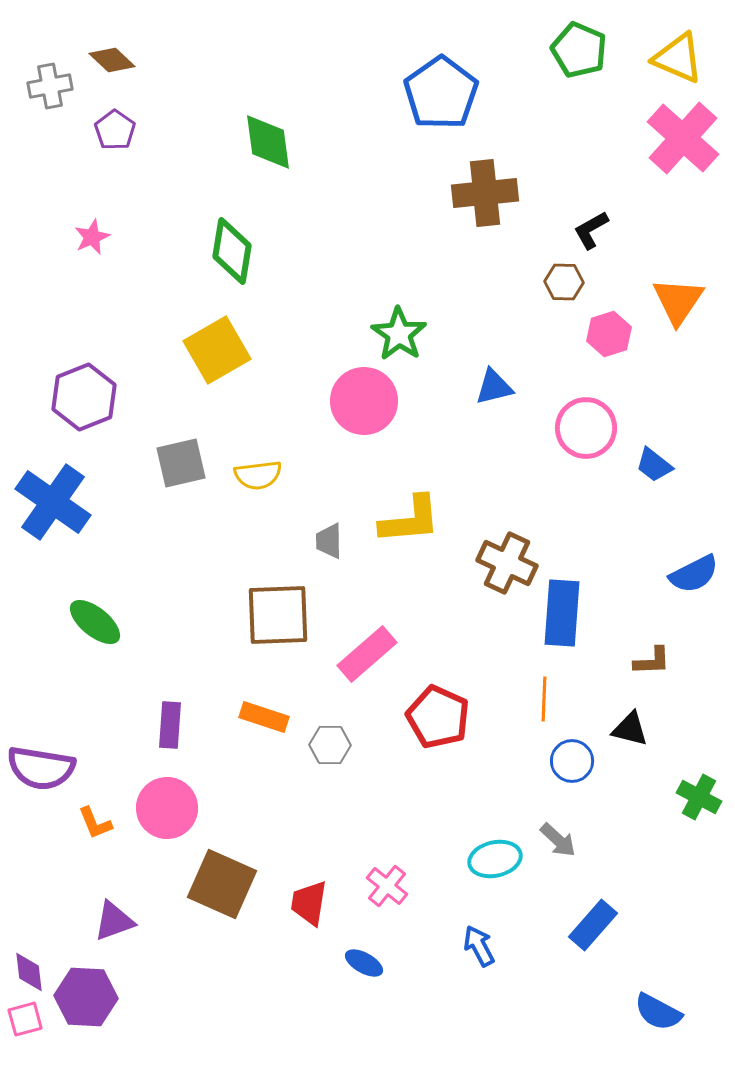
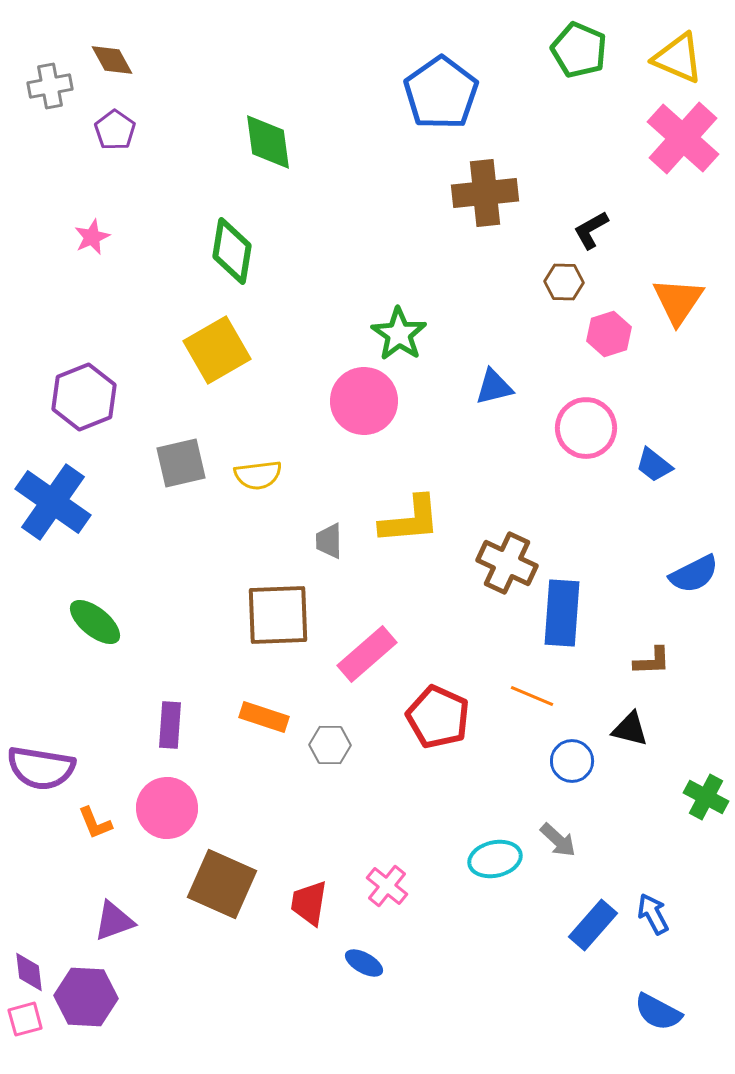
brown diamond at (112, 60): rotated 18 degrees clockwise
orange line at (544, 699): moved 12 px left, 3 px up; rotated 69 degrees counterclockwise
green cross at (699, 797): moved 7 px right
blue arrow at (479, 946): moved 174 px right, 32 px up
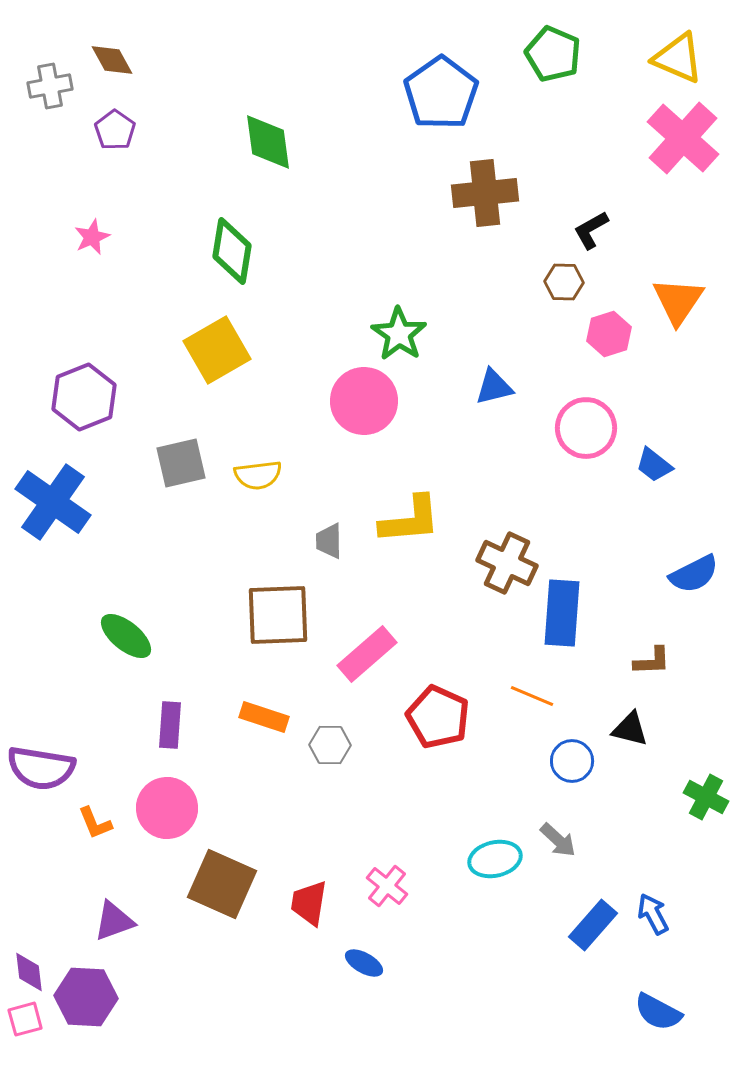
green pentagon at (579, 50): moved 26 px left, 4 px down
green ellipse at (95, 622): moved 31 px right, 14 px down
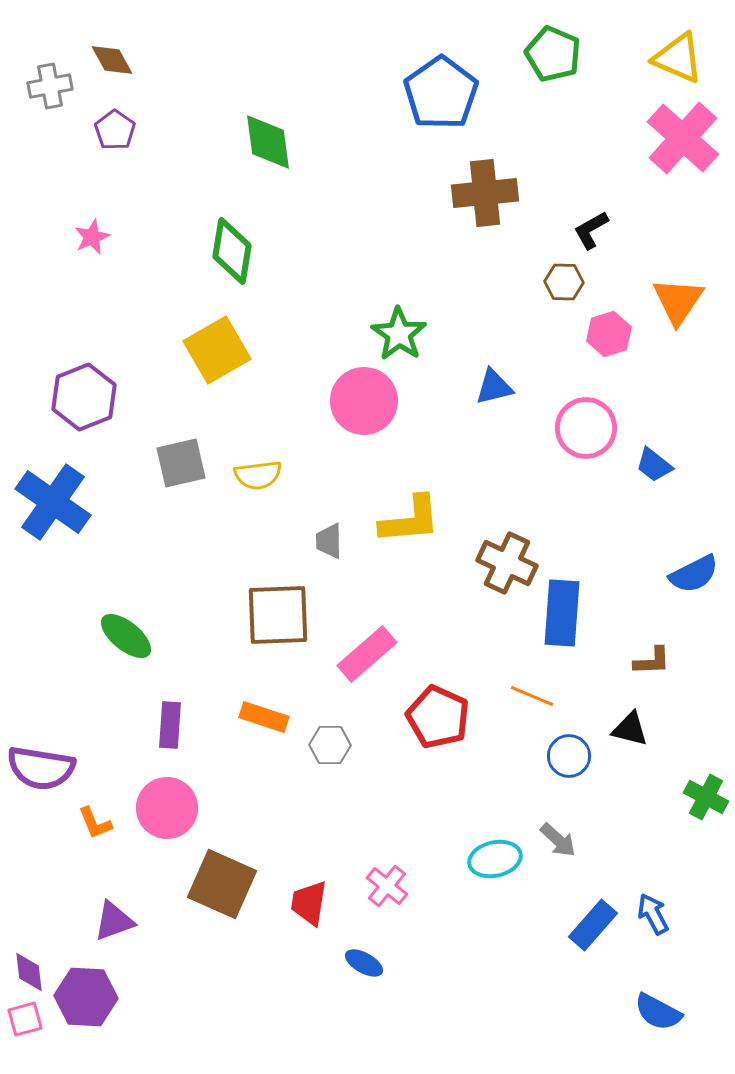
blue circle at (572, 761): moved 3 px left, 5 px up
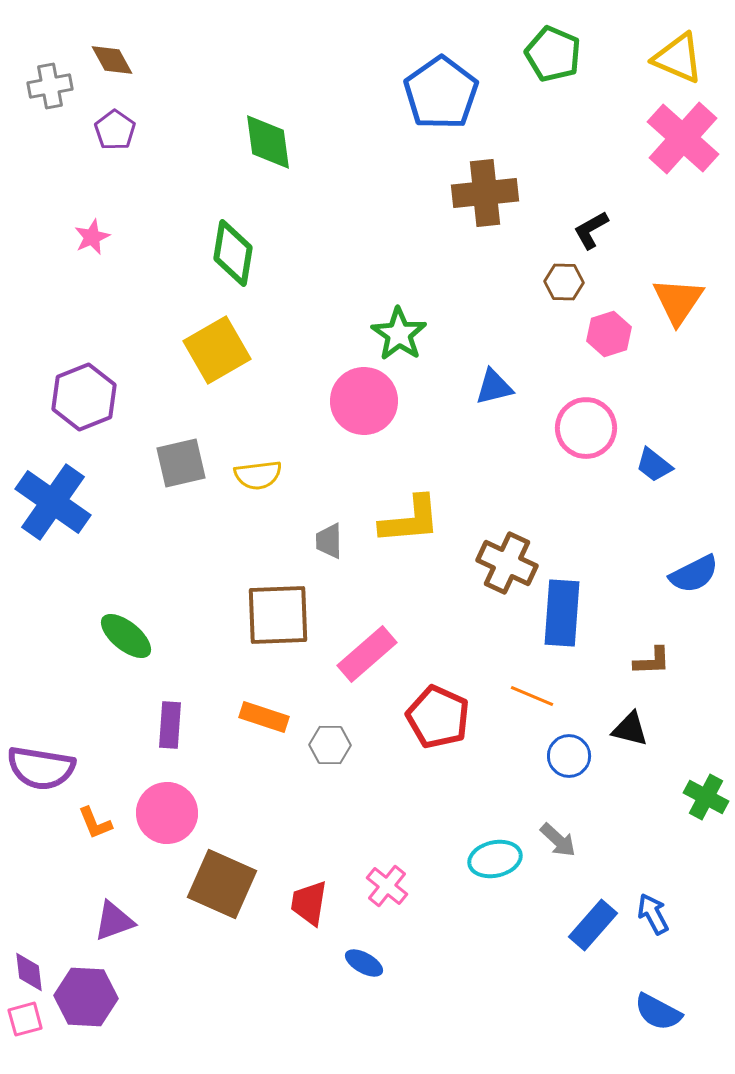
green diamond at (232, 251): moved 1 px right, 2 px down
pink circle at (167, 808): moved 5 px down
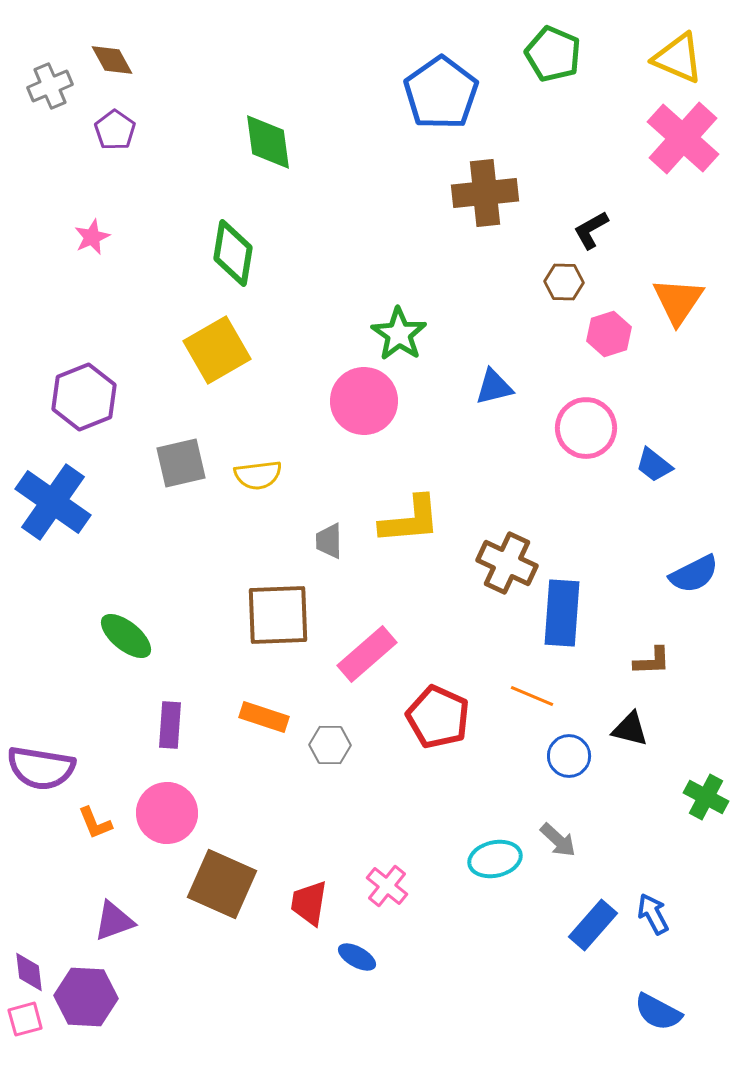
gray cross at (50, 86): rotated 12 degrees counterclockwise
blue ellipse at (364, 963): moved 7 px left, 6 px up
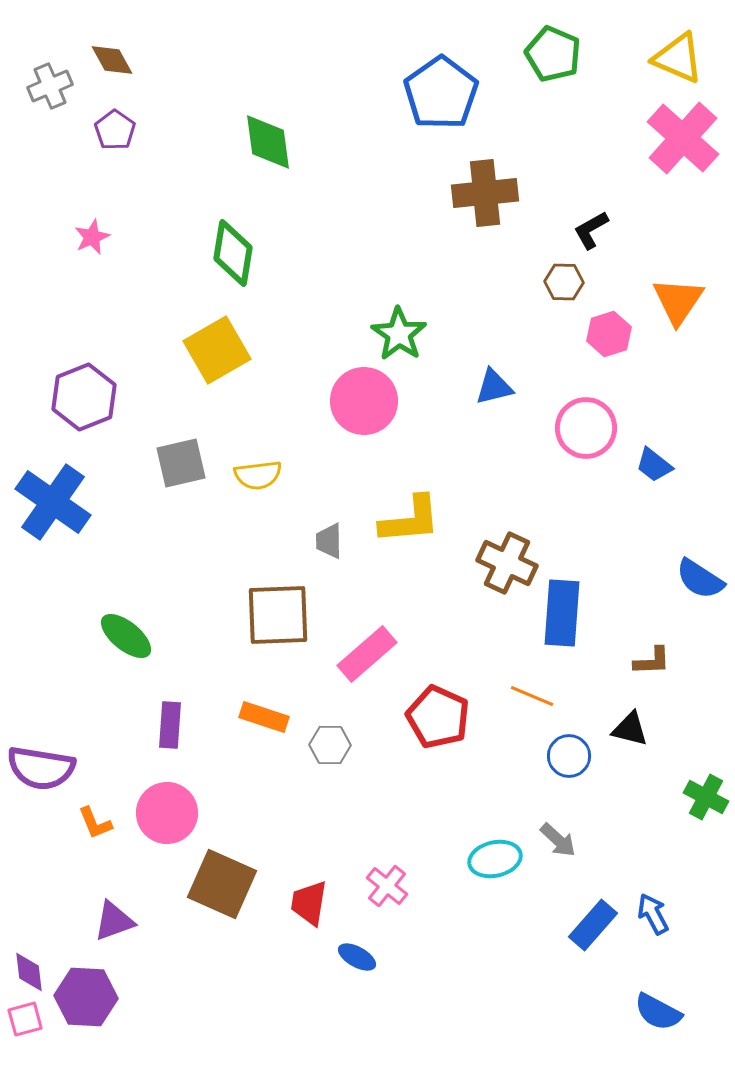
blue semicircle at (694, 574): moved 6 px right, 5 px down; rotated 60 degrees clockwise
